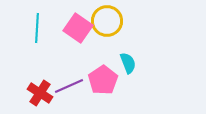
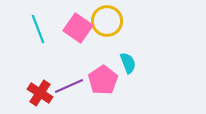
cyan line: moved 1 px right, 1 px down; rotated 24 degrees counterclockwise
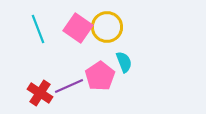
yellow circle: moved 6 px down
cyan semicircle: moved 4 px left, 1 px up
pink pentagon: moved 3 px left, 4 px up
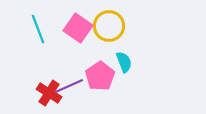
yellow circle: moved 2 px right, 1 px up
red cross: moved 9 px right
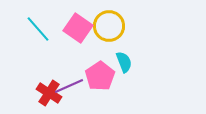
cyan line: rotated 20 degrees counterclockwise
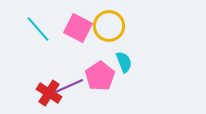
pink square: rotated 8 degrees counterclockwise
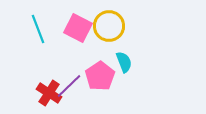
cyan line: rotated 20 degrees clockwise
purple line: rotated 20 degrees counterclockwise
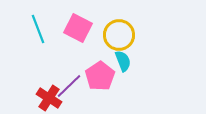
yellow circle: moved 10 px right, 9 px down
cyan semicircle: moved 1 px left, 1 px up
red cross: moved 5 px down
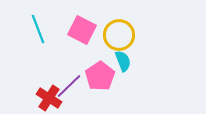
pink square: moved 4 px right, 2 px down
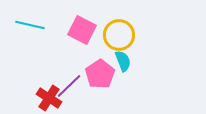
cyan line: moved 8 px left, 4 px up; rotated 56 degrees counterclockwise
pink pentagon: moved 2 px up
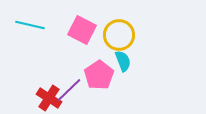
pink pentagon: moved 1 px left, 1 px down
purple line: moved 4 px down
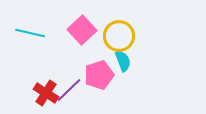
cyan line: moved 8 px down
pink square: rotated 20 degrees clockwise
yellow circle: moved 1 px down
pink pentagon: rotated 16 degrees clockwise
red cross: moved 3 px left, 5 px up
